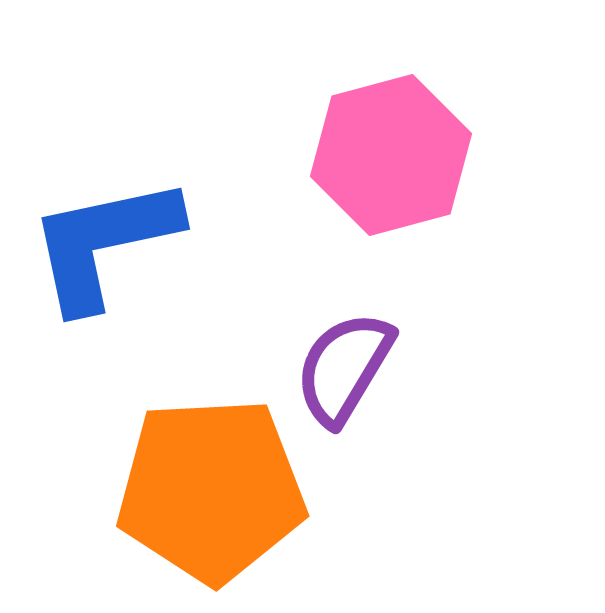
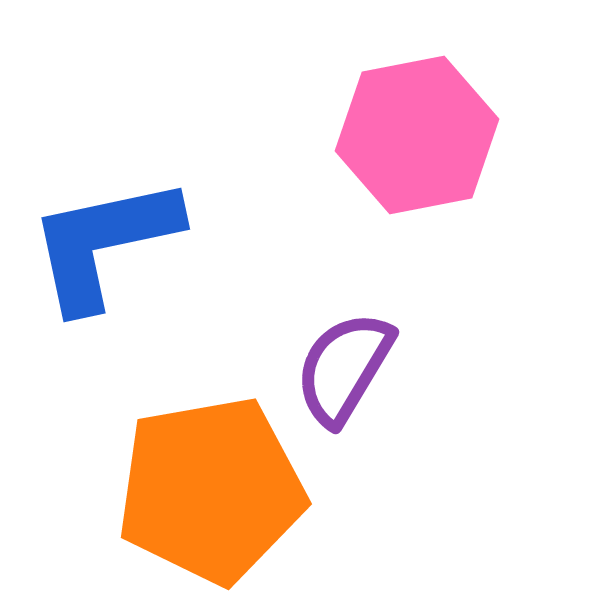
pink hexagon: moved 26 px right, 20 px up; rotated 4 degrees clockwise
orange pentagon: rotated 7 degrees counterclockwise
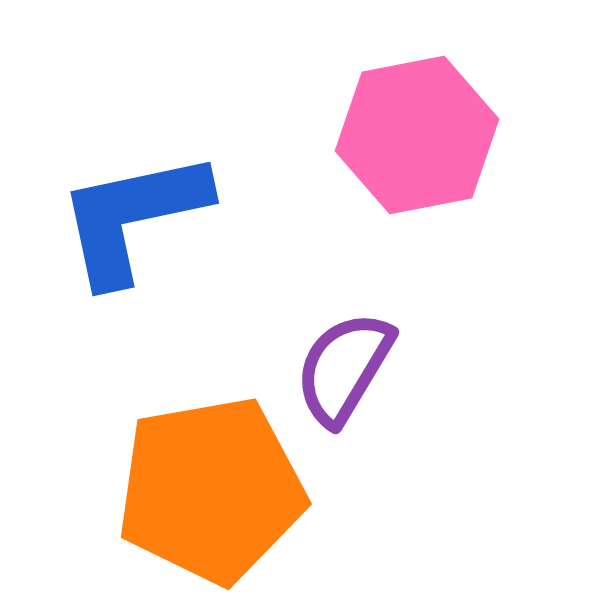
blue L-shape: moved 29 px right, 26 px up
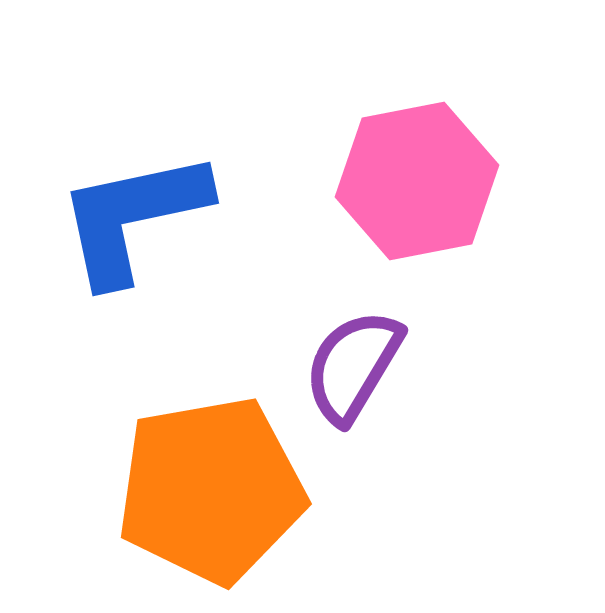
pink hexagon: moved 46 px down
purple semicircle: moved 9 px right, 2 px up
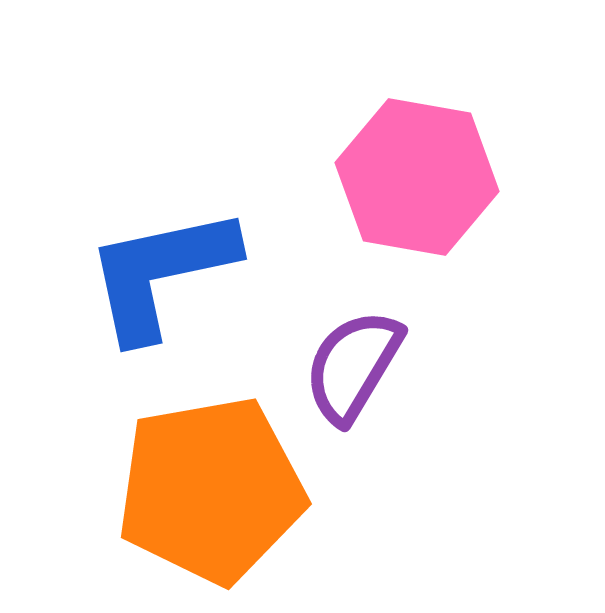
pink hexagon: moved 4 px up; rotated 21 degrees clockwise
blue L-shape: moved 28 px right, 56 px down
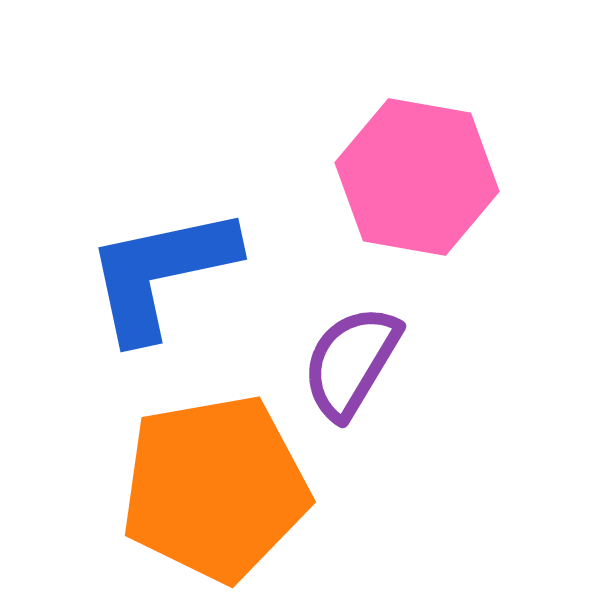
purple semicircle: moved 2 px left, 4 px up
orange pentagon: moved 4 px right, 2 px up
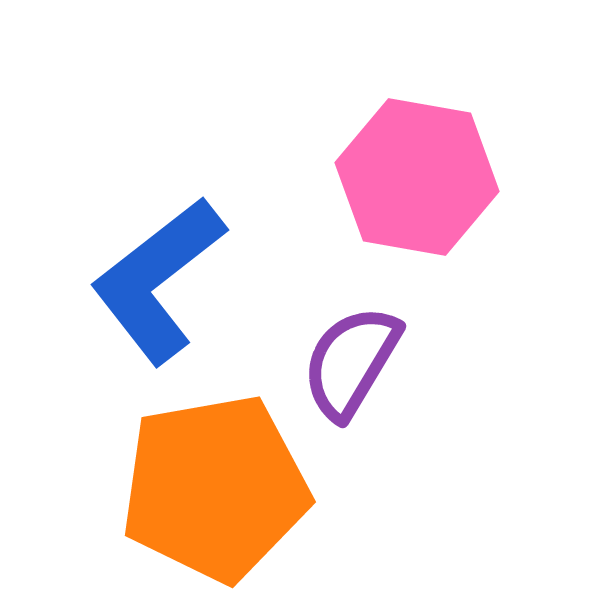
blue L-shape: moved 3 px left, 7 px down; rotated 26 degrees counterclockwise
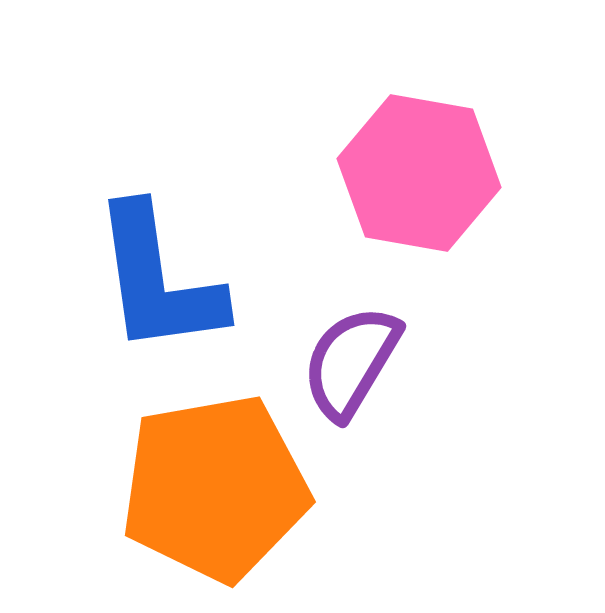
pink hexagon: moved 2 px right, 4 px up
blue L-shape: rotated 60 degrees counterclockwise
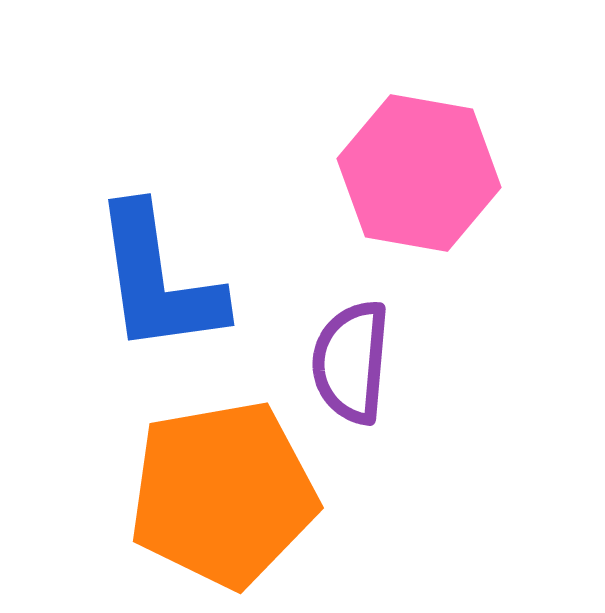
purple semicircle: rotated 26 degrees counterclockwise
orange pentagon: moved 8 px right, 6 px down
